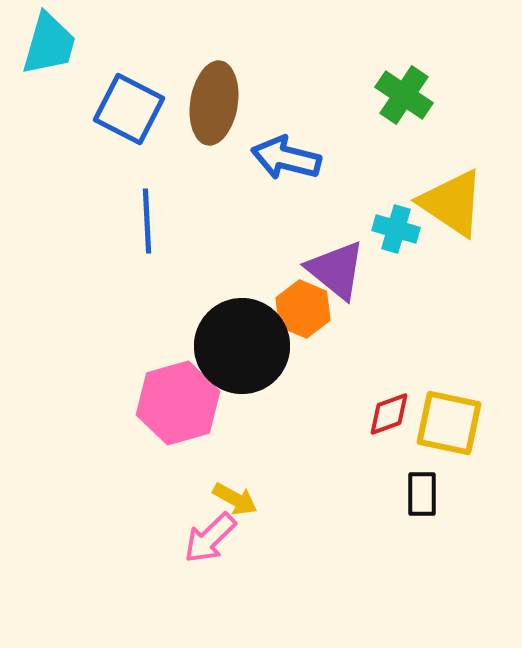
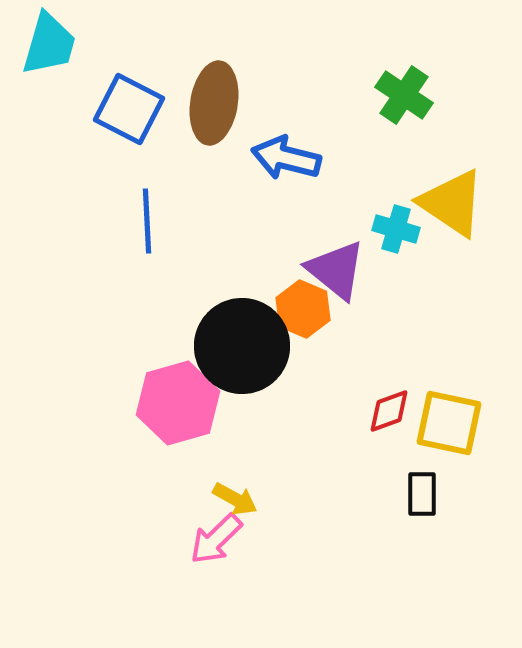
red diamond: moved 3 px up
pink arrow: moved 6 px right, 1 px down
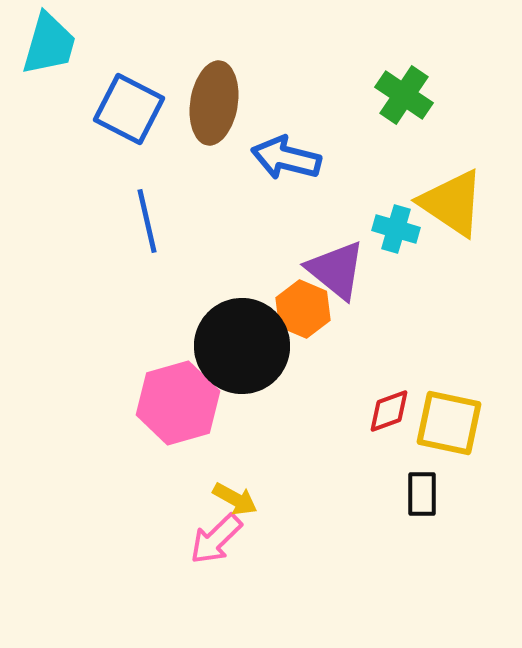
blue line: rotated 10 degrees counterclockwise
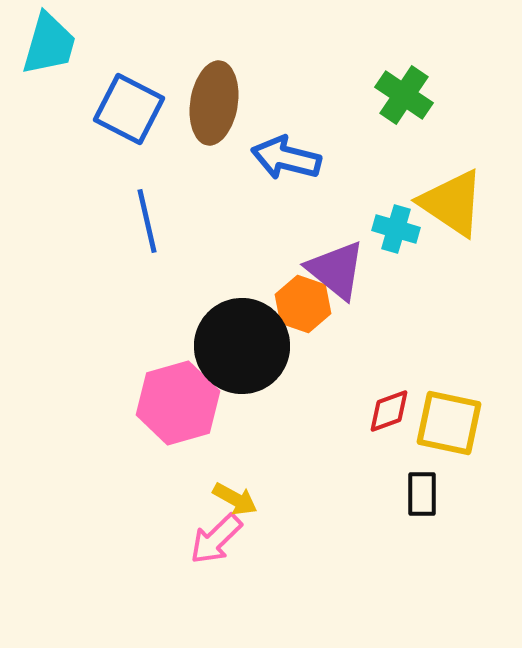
orange hexagon: moved 5 px up; rotated 4 degrees counterclockwise
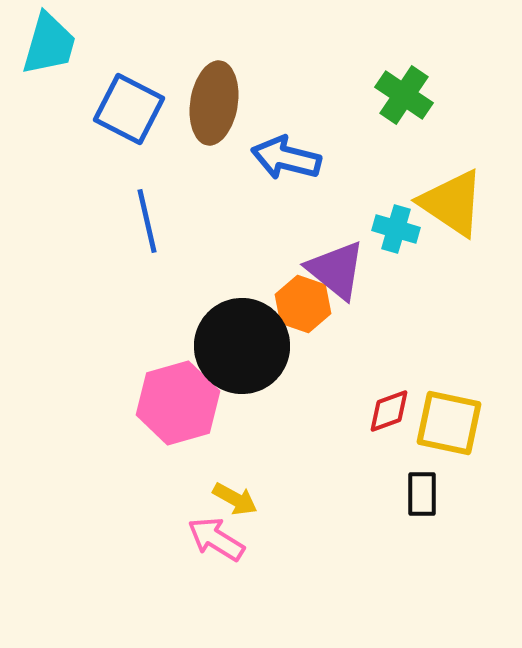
pink arrow: rotated 76 degrees clockwise
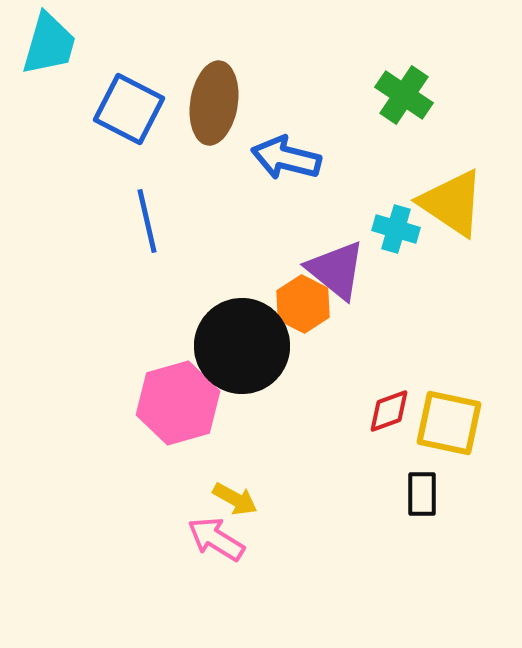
orange hexagon: rotated 8 degrees clockwise
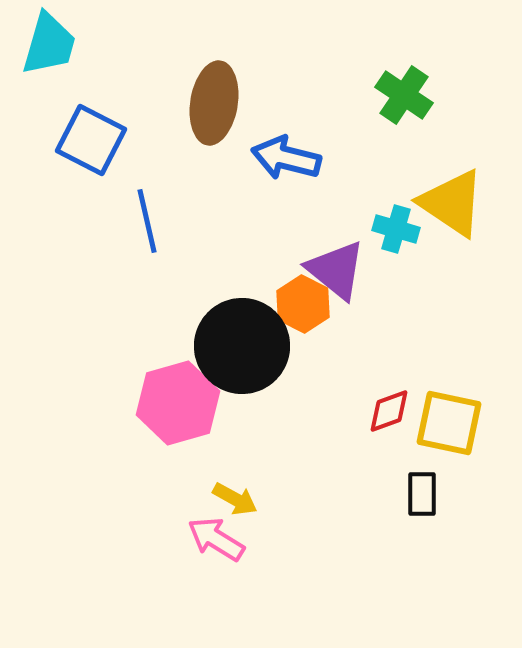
blue square: moved 38 px left, 31 px down
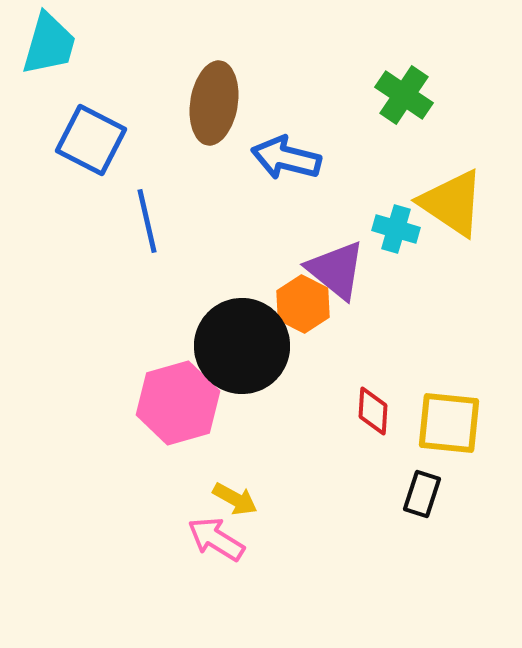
red diamond: moved 16 px left; rotated 66 degrees counterclockwise
yellow square: rotated 6 degrees counterclockwise
black rectangle: rotated 18 degrees clockwise
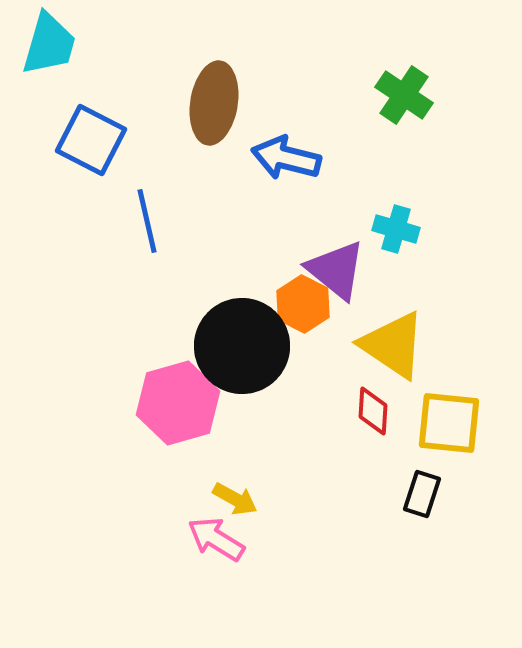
yellow triangle: moved 59 px left, 142 px down
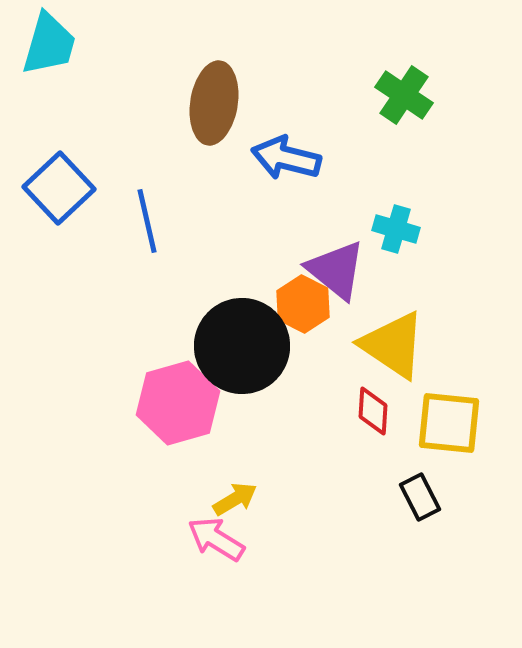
blue square: moved 32 px left, 48 px down; rotated 20 degrees clockwise
black rectangle: moved 2 px left, 3 px down; rotated 45 degrees counterclockwise
yellow arrow: rotated 60 degrees counterclockwise
